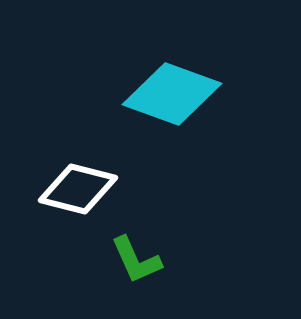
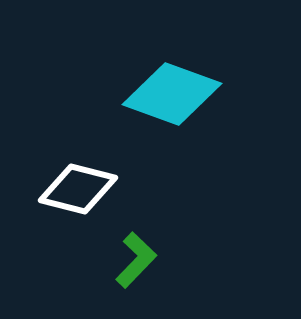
green L-shape: rotated 112 degrees counterclockwise
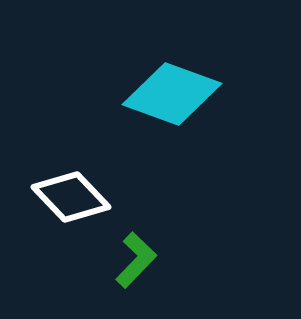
white diamond: moved 7 px left, 8 px down; rotated 32 degrees clockwise
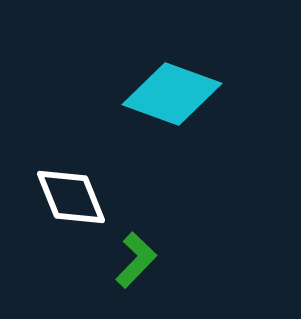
white diamond: rotated 22 degrees clockwise
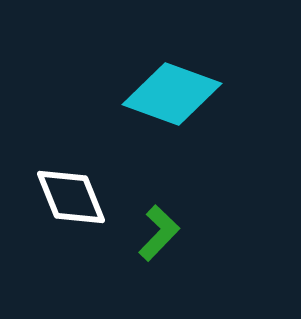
green L-shape: moved 23 px right, 27 px up
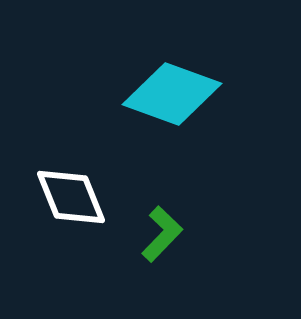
green L-shape: moved 3 px right, 1 px down
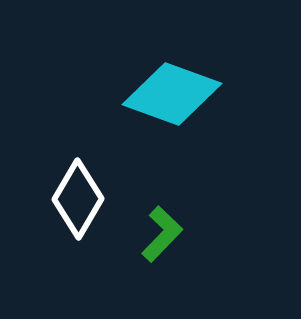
white diamond: moved 7 px right, 2 px down; rotated 52 degrees clockwise
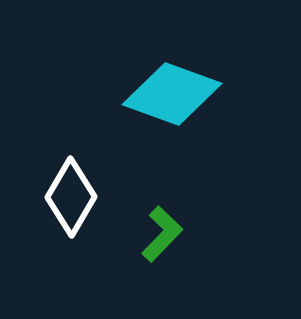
white diamond: moved 7 px left, 2 px up
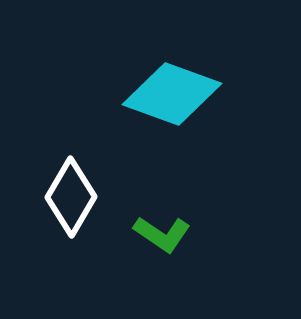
green L-shape: rotated 80 degrees clockwise
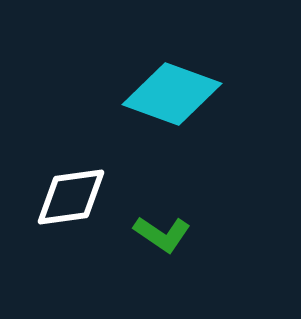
white diamond: rotated 52 degrees clockwise
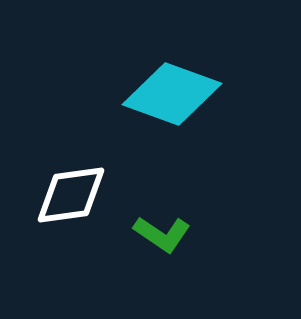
white diamond: moved 2 px up
